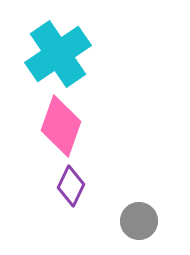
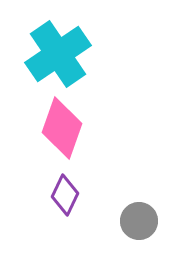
pink diamond: moved 1 px right, 2 px down
purple diamond: moved 6 px left, 9 px down
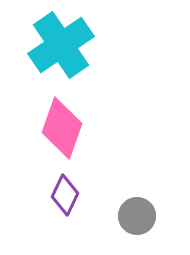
cyan cross: moved 3 px right, 9 px up
gray circle: moved 2 px left, 5 px up
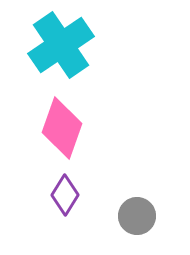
purple diamond: rotated 6 degrees clockwise
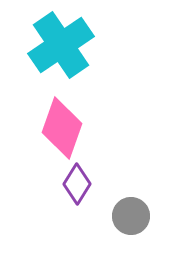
purple diamond: moved 12 px right, 11 px up
gray circle: moved 6 px left
